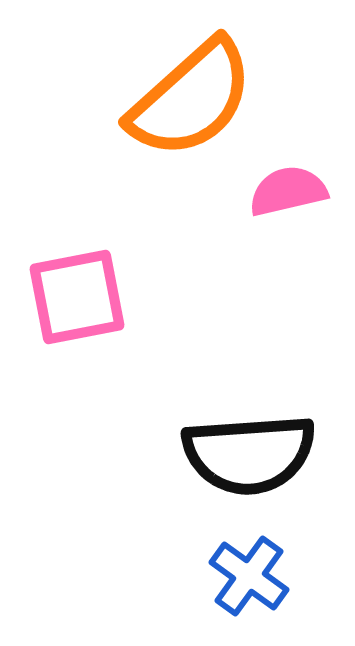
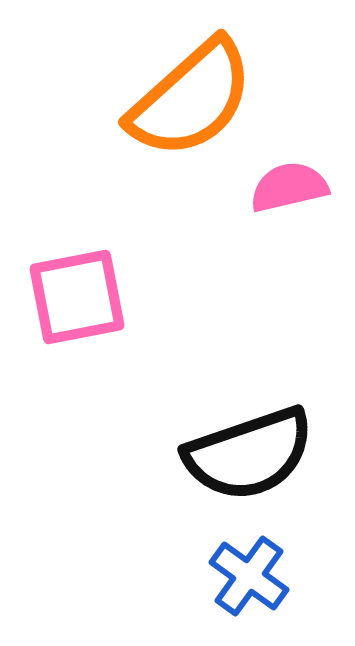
pink semicircle: moved 1 px right, 4 px up
black semicircle: rotated 15 degrees counterclockwise
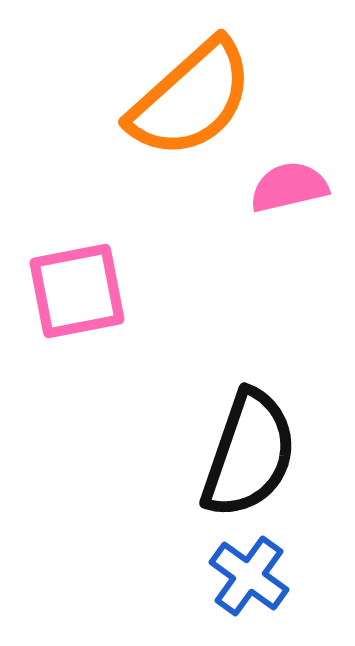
pink square: moved 6 px up
black semicircle: rotated 52 degrees counterclockwise
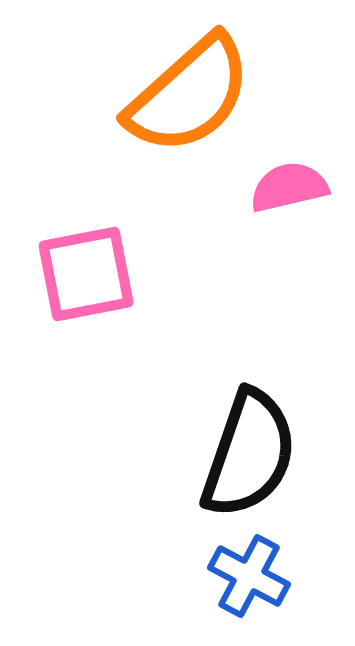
orange semicircle: moved 2 px left, 4 px up
pink square: moved 9 px right, 17 px up
blue cross: rotated 8 degrees counterclockwise
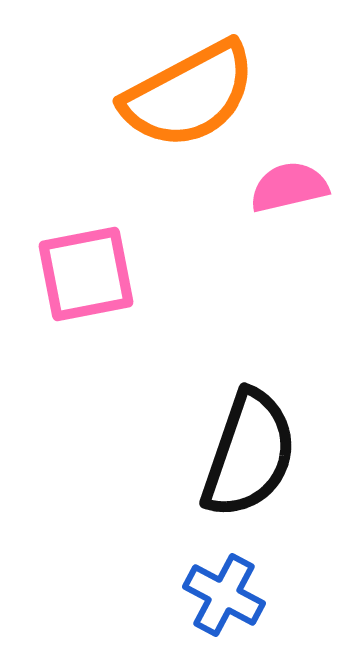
orange semicircle: rotated 14 degrees clockwise
blue cross: moved 25 px left, 19 px down
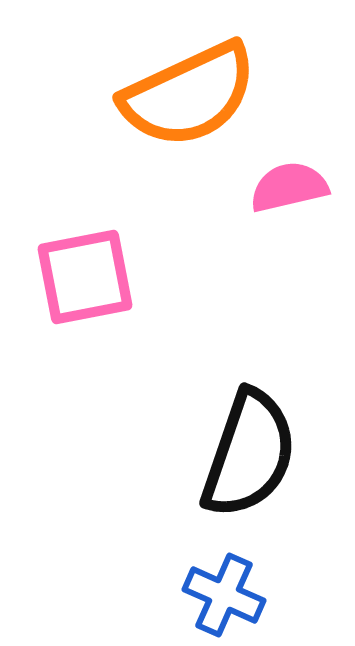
orange semicircle: rotated 3 degrees clockwise
pink square: moved 1 px left, 3 px down
blue cross: rotated 4 degrees counterclockwise
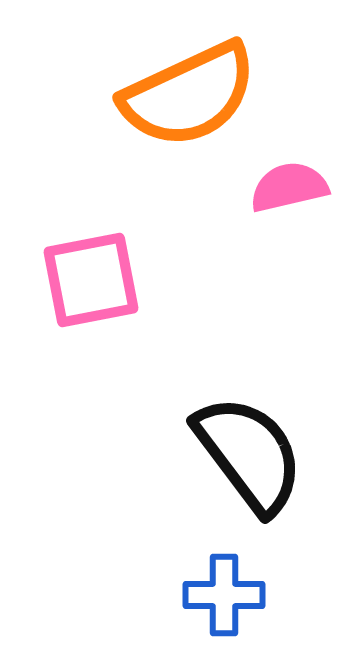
pink square: moved 6 px right, 3 px down
black semicircle: rotated 56 degrees counterclockwise
blue cross: rotated 24 degrees counterclockwise
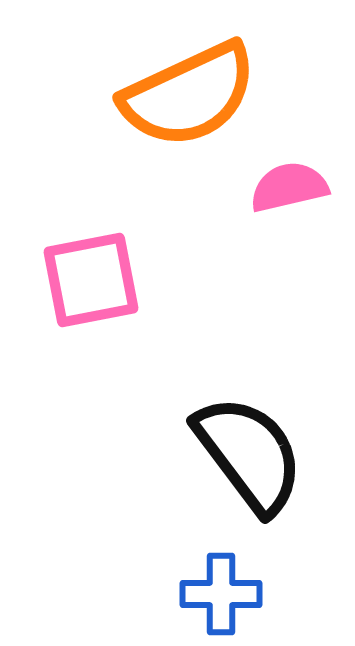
blue cross: moved 3 px left, 1 px up
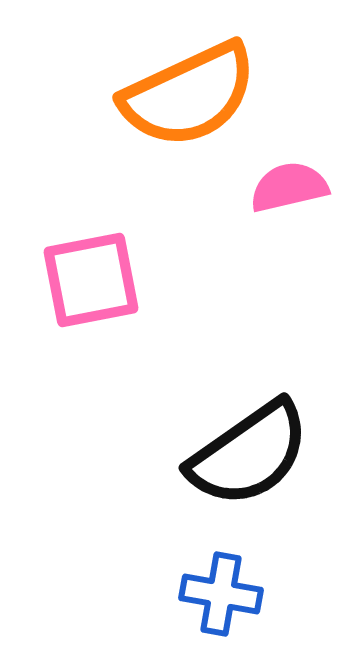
black semicircle: rotated 92 degrees clockwise
blue cross: rotated 10 degrees clockwise
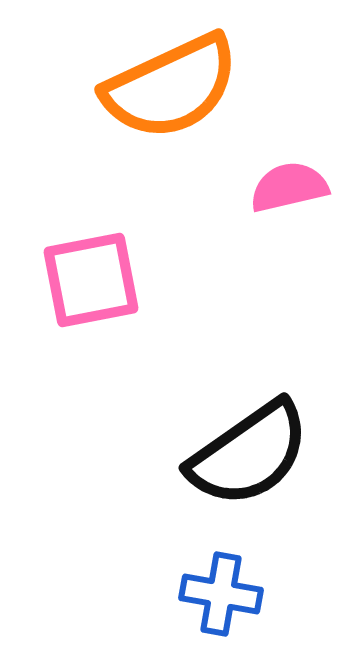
orange semicircle: moved 18 px left, 8 px up
